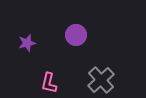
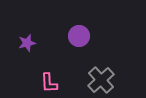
purple circle: moved 3 px right, 1 px down
pink L-shape: rotated 15 degrees counterclockwise
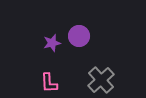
purple star: moved 25 px right
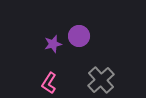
purple star: moved 1 px right, 1 px down
pink L-shape: rotated 35 degrees clockwise
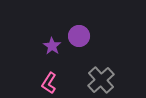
purple star: moved 1 px left, 2 px down; rotated 24 degrees counterclockwise
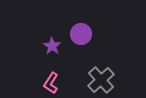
purple circle: moved 2 px right, 2 px up
pink L-shape: moved 2 px right
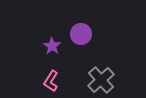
pink L-shape: moved 2 px up
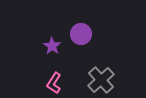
pink L-shape: moved 3 px right, 2 px down
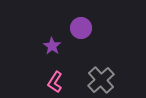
purple circle: moved 6 px up
pink L-shape: moved 1 px right, 1 px up
